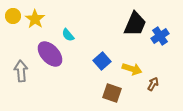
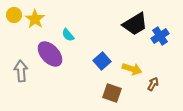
yellow circle: moved 1 px right, 1 px up
black trapezoid: rotated 36 degrees clockwise
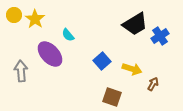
brown square: moved 4 px down
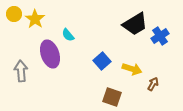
yellow circle: moved 1 px up
purple ellipse: rotated 24 degrees clockwise
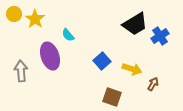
purple ellipse: moved 2 px down
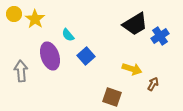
blue square: moved 16 px left, 5 px up
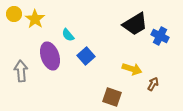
blue cross: rotated 30 degrees counterclockwise
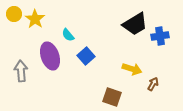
blue cross: rotated 36 degrees counterclockwise
